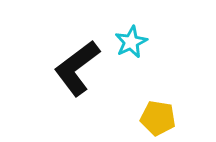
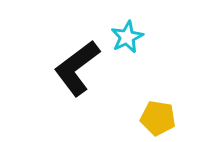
cyan star: moved 4 px left, 5 px up
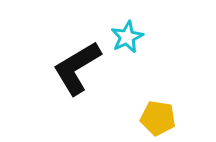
black L-shape: rotated 6 degrees clockwise
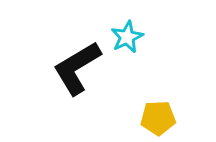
yellow pentagon: rotated 12 degrees counterclockwise
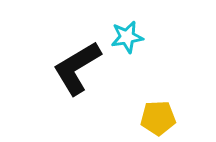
cyan star: rotated 16 degrees clockwise
